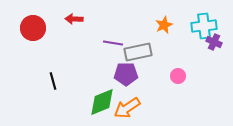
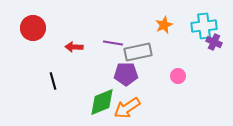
red arrow: moved 28 px down
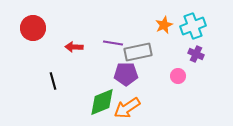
cyan cross: moved 11 px left; rotated 15 degrees counterclockwise
purple cross: moved 18 px left, 12 px down
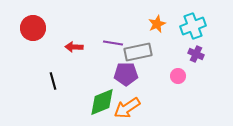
orange star: moved 7 px left, 1 px up
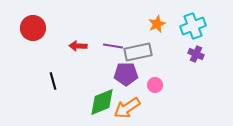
purple line: moved 3 px down
red arrow: moved 4 px right, 1 px up
pink circle: moved 23 px left, 9 px down
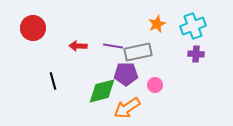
purple cross: rotated 21 degrees counterclockwise
green diamond: moved 11 px up; rotated 8 degrees clockwise
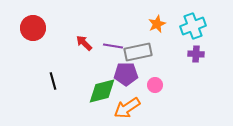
red arrow: moved 6 px right, 3 px up; rotated 42 degrees clockwise
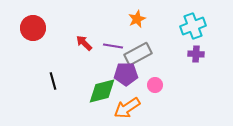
orange star: moved 20 px left, 5 px up
gray rectangle: moved 2 px down; rotated 16 degrees counterclockwise
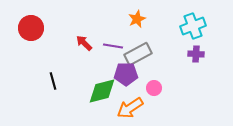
red circle: moved 2 px left
pink circle: moved 1 px left, 3 px down
orange arrow: moved 3 px right
